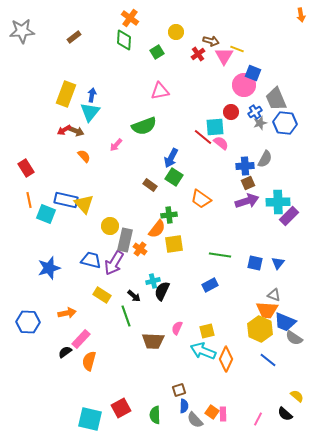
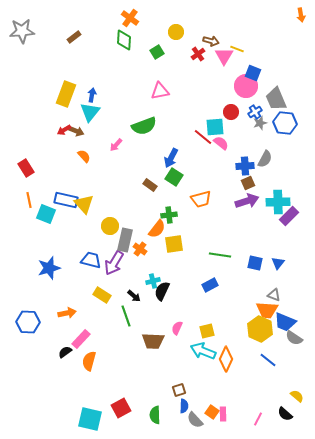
pink circle at (244, 85): moved 2 px right, 1 px down
orange trapezoid at (201, 199): rotated 50 degrees counterclockwise
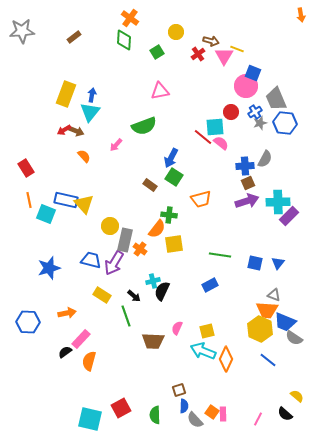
green cross at (169, 215): rotated 14 degrees clockwise
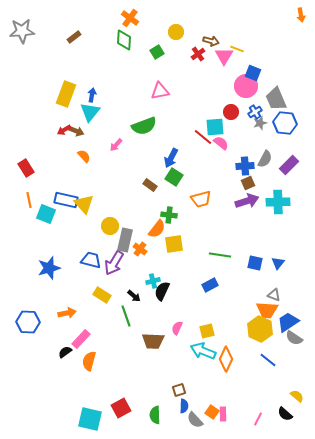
purple rectangle at (289, 216): moved 51 px up
blue trapezoid at (285, 322): moved 3 px right; rotated 125 degrees clockwise
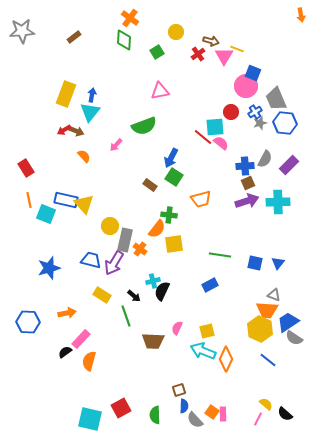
yellow semicircle at (297, 396): moved 31 px left, 8 px down
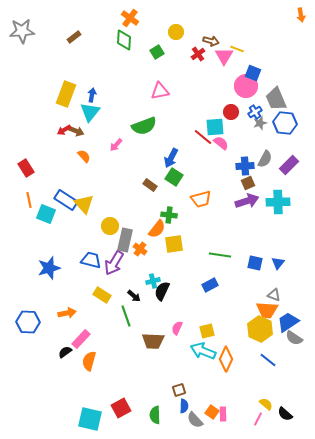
blue rectangle at (66, 200): rotated 20 degrees clockwise
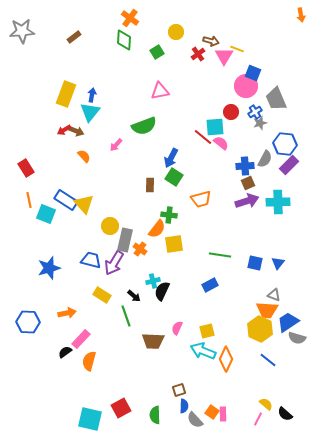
blue hexagon at (285, 123): moved 21 px down
brown rectangle at (150, 185): rotated 56 degrees clockwise
gray semicircle at (294, 338): moved 3 px right; rotated 18 degrees counterclockwise
